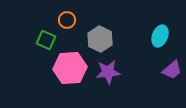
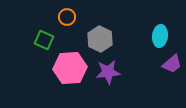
orange circle: moved 3 px up
cyan ellipse: rotated 15 degrees counterclockwise
green square: moved 2 px left
purple trapezoid: moved 6 px up
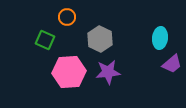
cyan ellipse: moved 2 px down
green square: moved 1 px right
pink hexagon: moved 1 px left, 4 px down
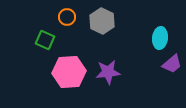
gray hexagon: moved 2 px right, 18 px up
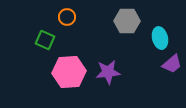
gray hexagon: moved 25 px right; rotated 25 degrees counterclockwise
cyan ellipse: rotated 20 degrees counterclockwise
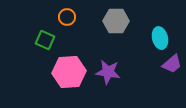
gray hexagon: moved 11 px left
purple star: rotated 15 degrees clockwise
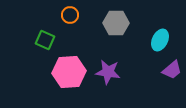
orange circle: moved 3 px right, 2 px up
gray hexagon: moved 2 px down
cyan ellipse: moved 2 px down; rotated 40 degrees clockwise
purple trapezoid: moved 6 px down
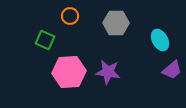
orange circle: moved 1 px down
cyan ellipse: rotated 55 degrees counterclockwise
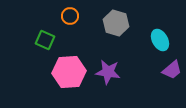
gray hexagon: rotated 15 degrees clockwise
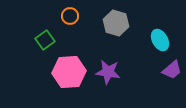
green square: rotated 30 degrees clockwise
